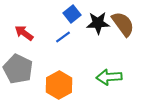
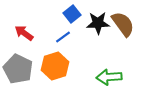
orange hexagon: moved 4 px left, 19 px up; rotated 12 degrees clockwise
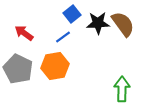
orange hexagon: rotated 8 degrees clockwise
green arrow: moved 13 px right, 12 px down; rotated 95 degrees clockwise
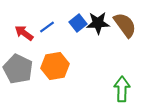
blue square: moved 6 px right, 9 px down
brown semicircle: moved 2 px right, 1 px down
blue line: moved 16 px left, 10 px up
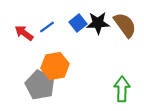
gray pentagon: moved 22 px right, 16 px down
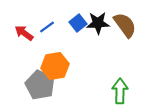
green arrow: moved 2 px left, 2 px down
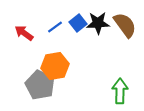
blue line: moved 8 px right
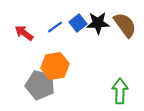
gray pentagon: rotated 12 degrees counterclockwise
